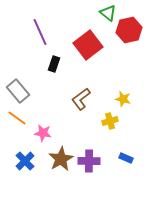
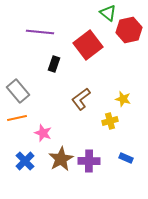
purple line: rotated 60 degrees counterclockwise
orange line: rotated 48 degrees counterclockwise
pink star: rotated 12 degrees clockwise
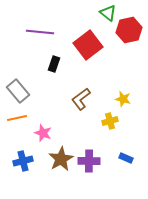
blue cross: moved 2 px left; rotated 30 degrees clockwise
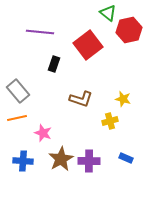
brown L-shape: rotated 125 degrees counterclockwise
blue cross: rotated 18 degrees clockwise
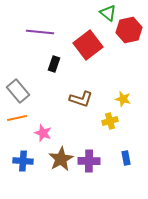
blue rectangle: rotated 56 degrees clockwise
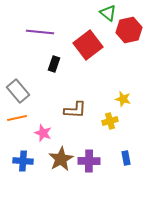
brown L-shape: moved 6 px left, 11 px down; rotated 15 degrees counterclockwise
